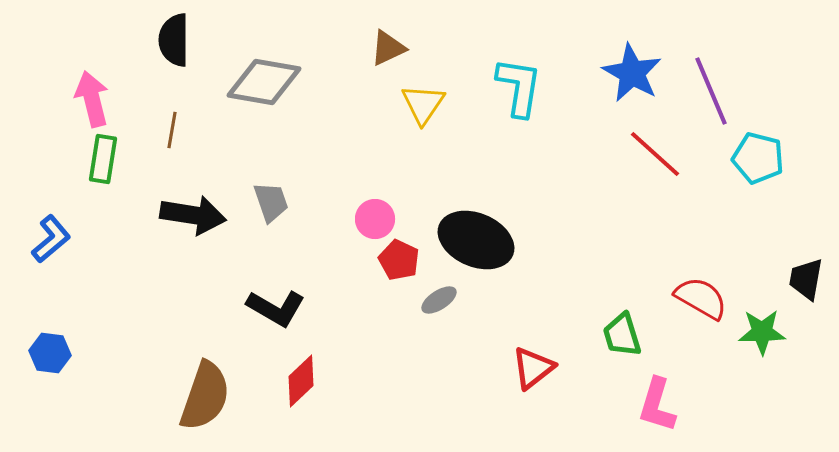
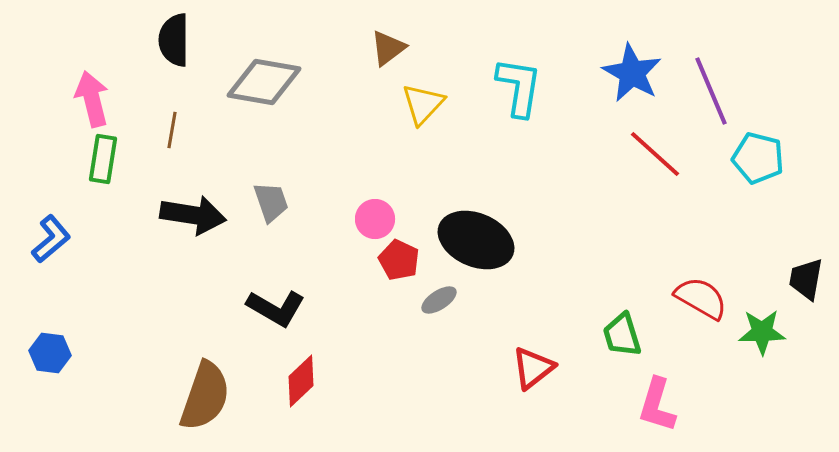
brown triangle: rotated 12 degrees counterclockwise
yellow triangle: rotated 9 degrees clockwise
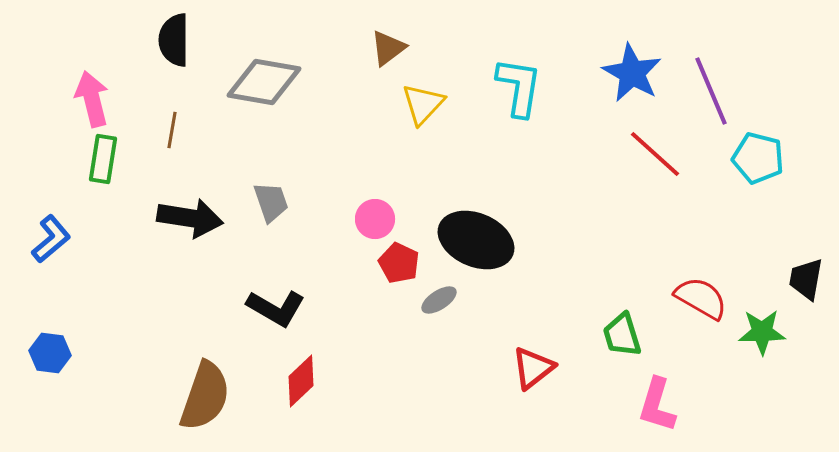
black arrow: moved 3 px left, 3 px down
red pentagon: moved 3 px down
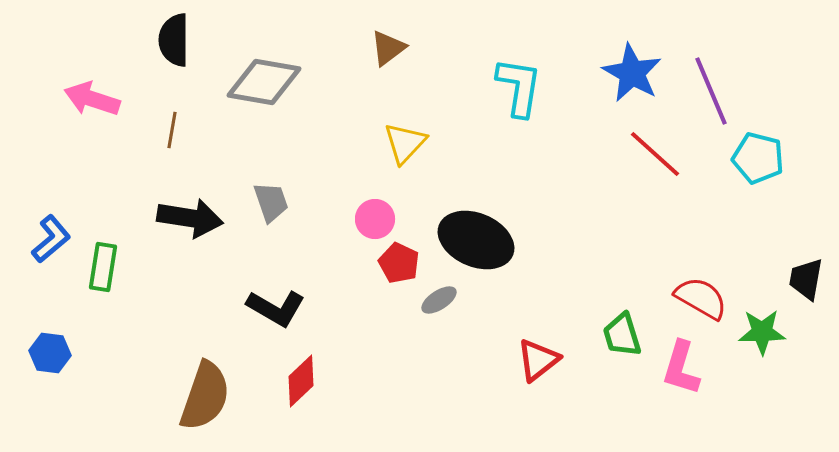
pink arrow: rotated 58 degrees counterclockwise
yellow triangle: moved 18 px left, 39 px down
green rectangle: moved 108 px down
red triangle: moved 5 px right, 8 px up
pink L-shape: moved 24 px right, 37 px up
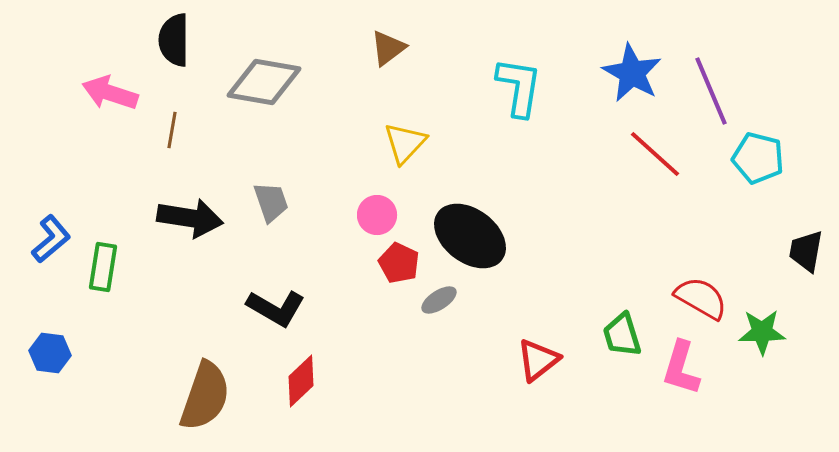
pink arrow: moved 18 px right, 6 px up
pink circle: moved 2 px right, 4 px up
black ellipse: moved 6 px left, 4 px up; rotated 14 degrees clockwise
black trapezoid: moved 28 px up
